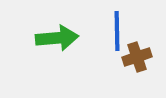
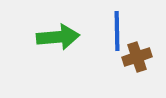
green arrow: moved 1 px right, 1 px up
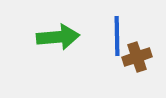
blue line: moved 5 px down
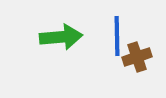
green arrow: moved 3 px right
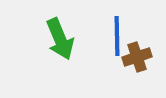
green arrow: moved 1 px left, 2 px down; rotated 72 degrees clockwise
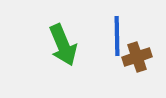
green arrow: moved 3 px right, 6 px down
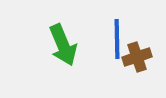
blue line: moved 3 px down
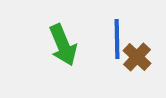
brown cross: rotated 28 degrees counterclockwise
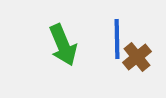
brown cross: rotated 8 degrees clockwise
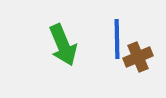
brown cross: moved 1 px right; rotated 16 degrees clockwise
